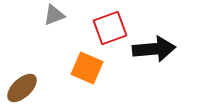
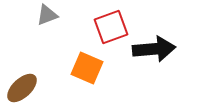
gray triangle: moved 7 px left
red square: moved 1 px right, 1 px up
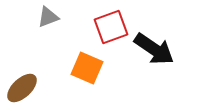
gray triangle: moved 1 px right, 2 px down
black arrow: rotated 39 degrees clockwise
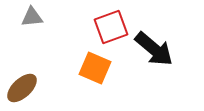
gray triangle: moved 16 px left; rotated 15 degrees clockwise
black arrow: rotated 6 degrees clockwise
orange square: moved 8 px right
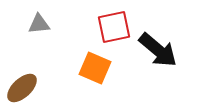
gray triangle: moved 7 px right, 7 px down
red square: moved 3 px right; rotated 8 degrees clockwise
black arrow: moved 4 px right, 1 px down
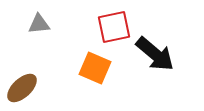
black arrow: moved 3 px left, 4 px down
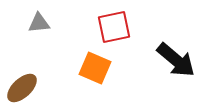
gray triangle: moved 1 px up
black arrow: moved 21 px right, 6 px down
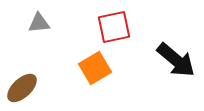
orange square: rotated 36 degrees clockwise
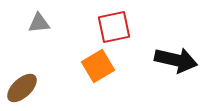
black arrow: rotated 27 degrees counterclockwise
orange square: moved 3 px right, 2 px up
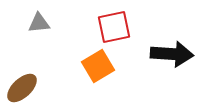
black arrow: moved 4 px left, 6 px up; rotated 9 degrees counterclockwise
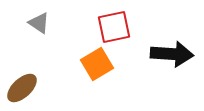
gray triangle: rotated 40 degrees clockwise
orange square: moved 1 px left, 2 px up
